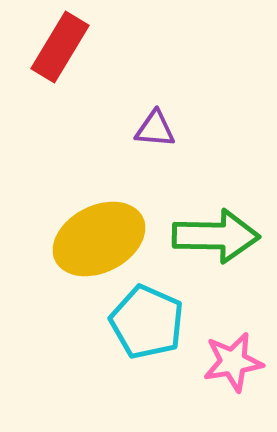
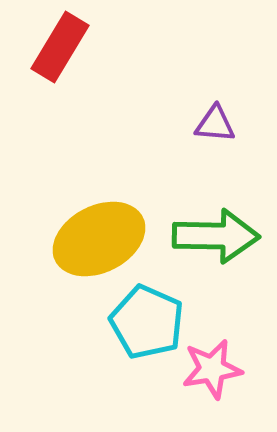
purple triangle: moved 60 px right, 5 px up
pink star: moved 21 px left, 7 px down
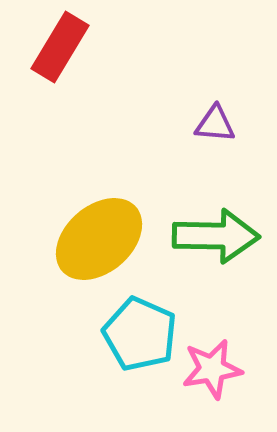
yellow ellipse: rotated 14 degrees counterclockwise
cyan pentagon: moved 7 px left, 12 px down
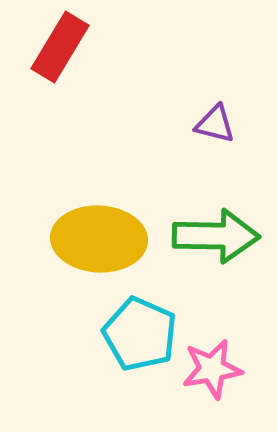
purple triangle: rotated 9 degrees clockwise
yellow ellipse: rotated 44 degrees clockwise
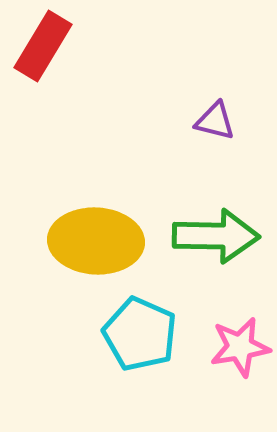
red rectangle: moved 17 px left, 1 px up
purple triangle: moved 3 px up
yellow ellipse: moved 3 px left, 2 px down
pink star: moved 28 px right, 22 px up
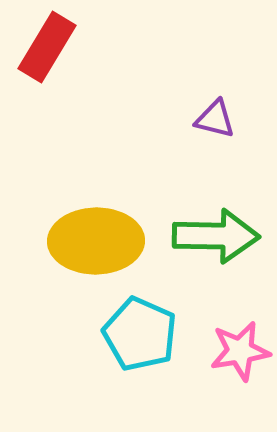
red rectangle: moved 4 px right, 1 px down
purple triangle: moved 2 px up
yellow ellipse: rotated 4 degrees counterclockwise
pink star: moved 4 px down
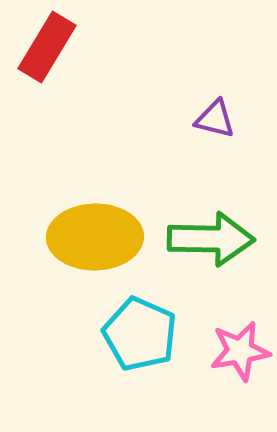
green arrow: moved 5 px left, 3 px down
yellow ellipse: moved 1 px left, 4 px up
